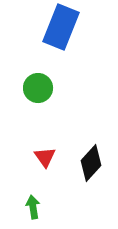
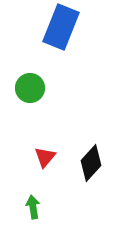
green circle: moved 8 px left
red triangle: rotated 15 degrees clockwise
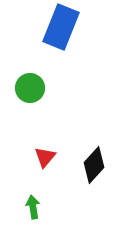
black diamond: moved 3 px right, 2 px down
